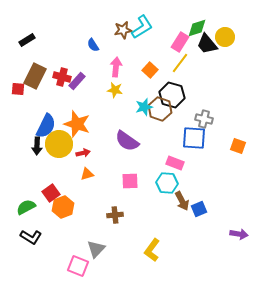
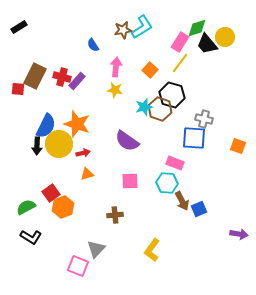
black rectangle at (27, 40): moved 8 px left, 13 px up
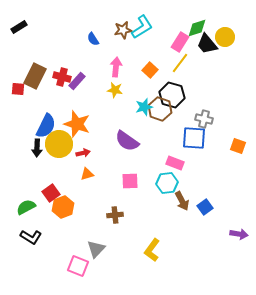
blue semicircle at (93, 45): moved 6 px up
black arrow at (37, 146): moved 2 px down
cyan hexagon at (167, 183): rotated 10 degrees counterclockwise
blue square at (199, 209): moved 6 px right, 2 px up; rotated 14 degrees counterclockwise
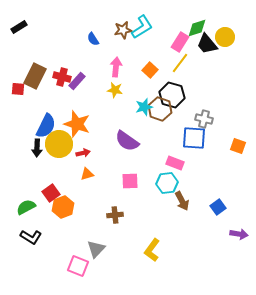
blue square at (205, 207): moved 13 px right
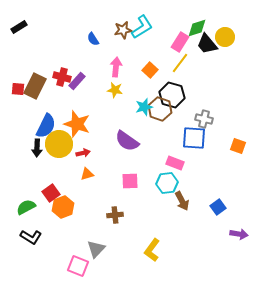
brown rectangle at (35, 76): moved 10 px down
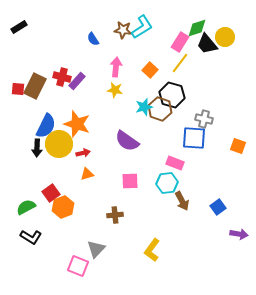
brown star at (123, 30): rotated 18 degrees clockwise
